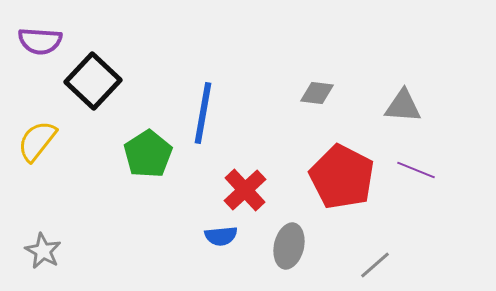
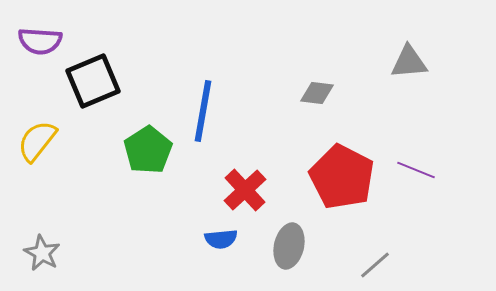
black square: rotated 24 degrees clockwise
gray triangle: moved 6 px right, 44 px up; rotated 9 degrees counterclockwise
blue line: moved 2 px up
green pentagon: moved 4 px up
blue semicircle: moved 3 px down
gray star: moved 1 px left, 2 px down
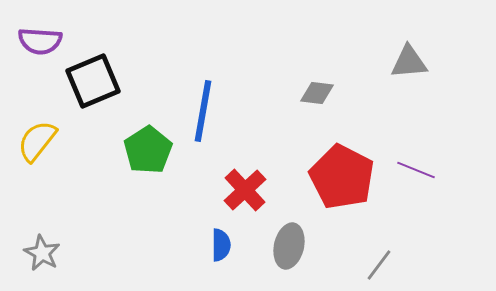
blue semicircle: moved 6 px down; rotated 84 degrees counterclockwise
gray line: moved 4 px right; rotated 12 degrees counterclockwise
